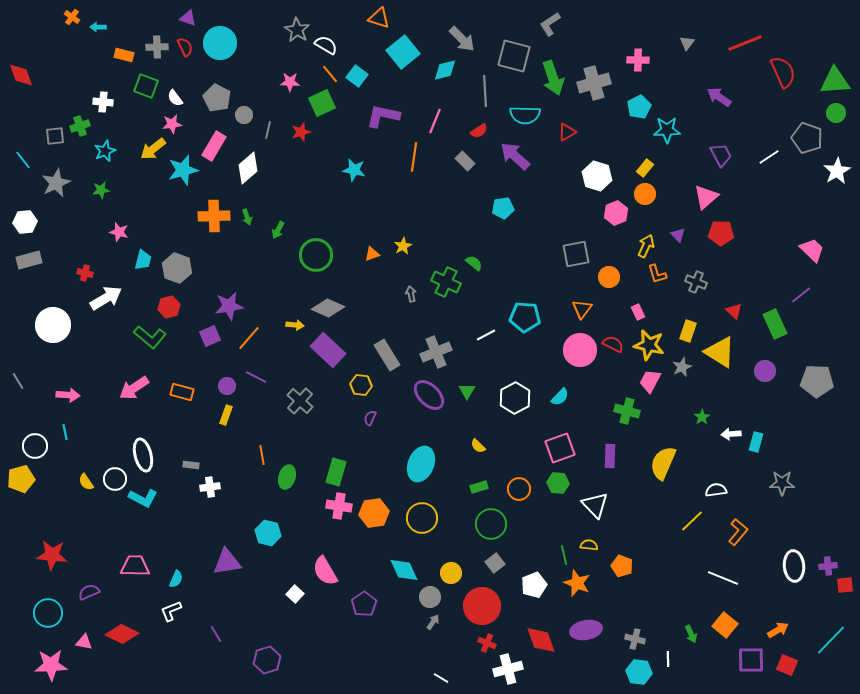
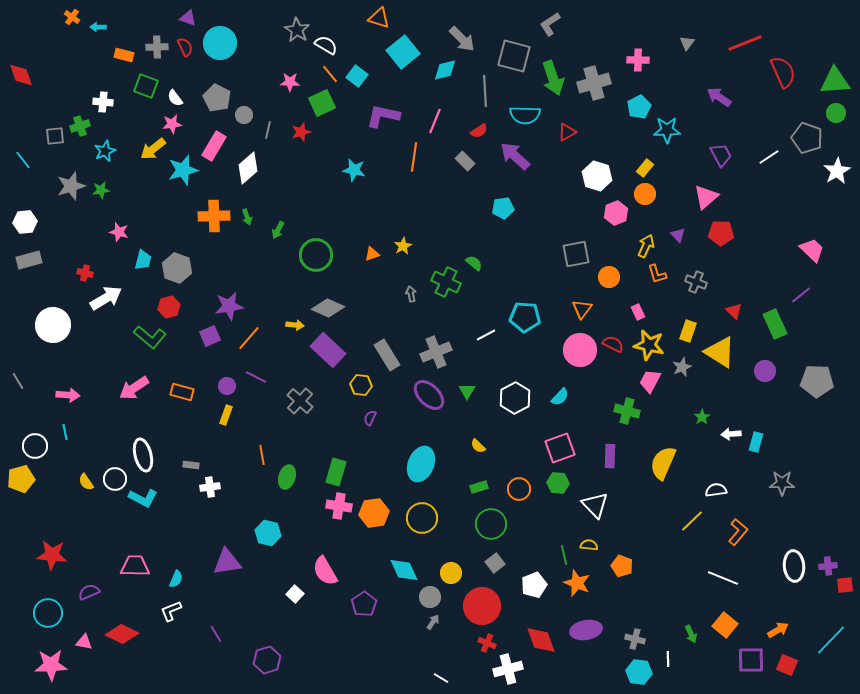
gray star at (56, 183): moved 15 px right, 3 px down; rotated 8 degrees clockwise
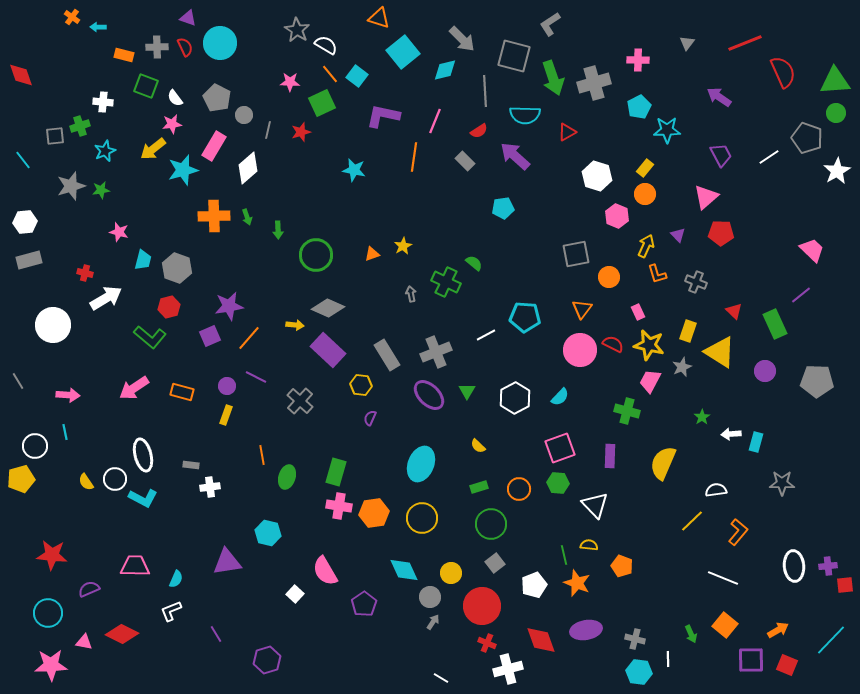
pink hexagon at (616, 213): moved 1 px right, 3 px down; rotated 15 degrees counterclockwise
green arrow at (278, 230): rotated 30 degrees counterclockwise
purple semicircle at (89, 592): moved 3 px up
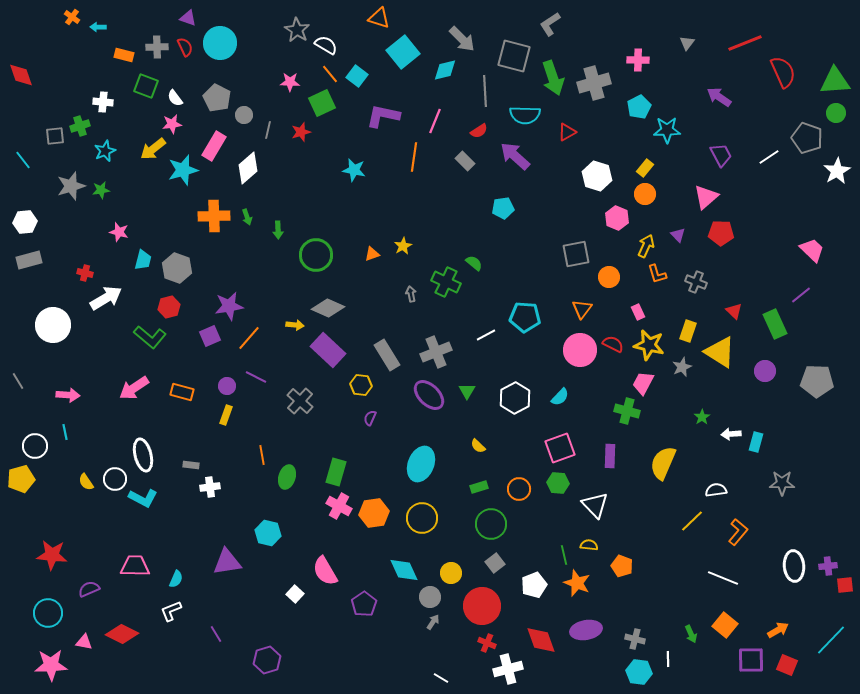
pink hexagon at (617, 216): moved 2 px down
pink trapezoid at (650, 381): moved 7 px left, 2 px down
pink cross at (339, 506): rotated 20 degrees clockwise
